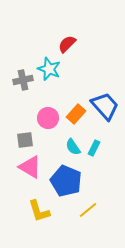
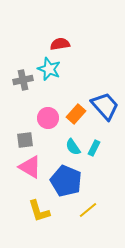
red semicircle: moved 7 px left; rotated 36 degrees clockwise
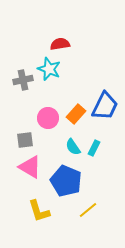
blue trapezoid: rotated 68 degrees clockwise
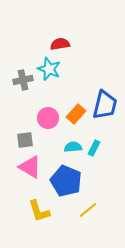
blue trapezoid: moved 1 px up; rotated 12 degrees counterclockwise
cyan semicircle: rotated 120 degrees clockwise
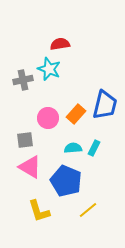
cyan semicircle: moved 1 px down
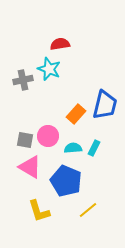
pink circle: moved 18 px down
gray square: rotated 18 degrees clockwise
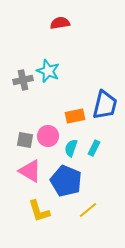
red semicircle: moved 21 px up
cyan star: moved 1 px left, 2 px down
orange rectangle: moved 1 px left, 2 px down; rotated 36 degrees clockwise
cyan semicircle: moved 2 px left; rotated 66 degrees counterclockwise
pink triangle: moved 4 px down
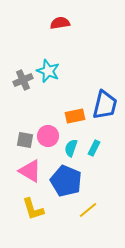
gray cross: rotated 12 degrees counterclockwise
yellow L-shape: moved 6 px left, 2 px up
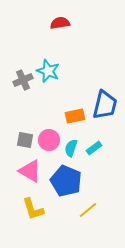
pink circle: moved 1 px right, 4 px down
cyan rectangle: rotated 28 degrees clockwise
